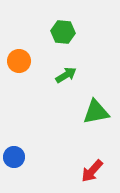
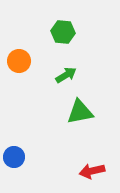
green triangle: moved 16 px left
red arrow: rotated 35 degrees clockwise
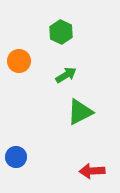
green hexagon: moved 2 px left; rotated 20 degrees clockwise
green triangle: rotated 16 degrees counterclockwise
blue circle: moved 2 px right
red arrow: rotated 10 degrees clockwise
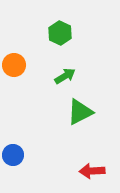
green hexagon: moved 1 px left, 1 px down
orange circle: moved 5 px left, 4 px down
green arrow: moved 1 px left, 1 px down
blue circle: moved 3 px left, 2 px up
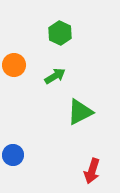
green arrow: moved 10 px left
red arrow: rotated 70 degrees counterclockwise
